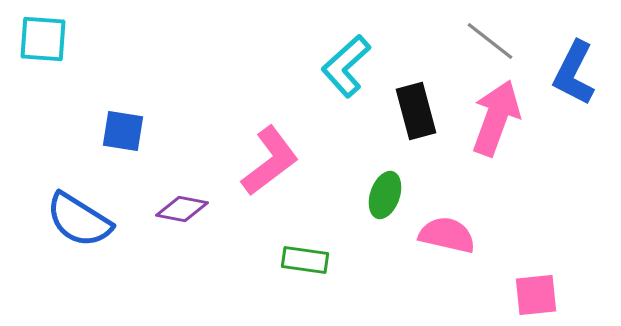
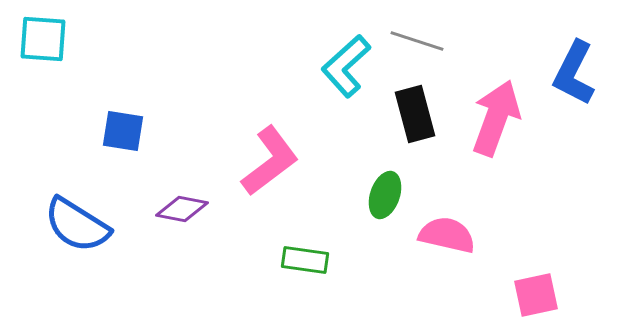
gray line: moved 73 px left; rotated 20 degrees counterclockwise
black rectangle: moved 1 px left, 3 px down
blue semicircle: moved 2 px left, 5 px down
pink square: rotated 6 degrees counterclockwise
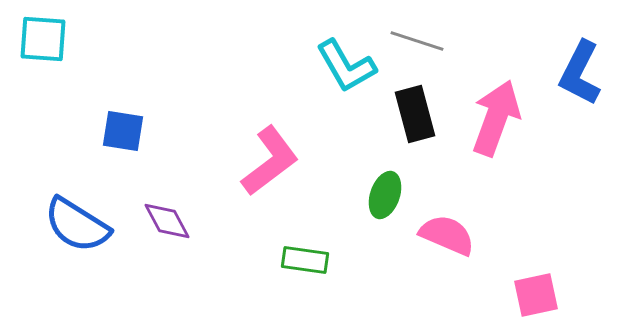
cyan L-shape: rotated 78 degrees counterclockwise
blue L-shape: moved 6 px right
purple diamond: moved 15 px left, 12 px down; rotated 51 degrees clockwise
pink semicircle: rotated 10 degrees clockwise
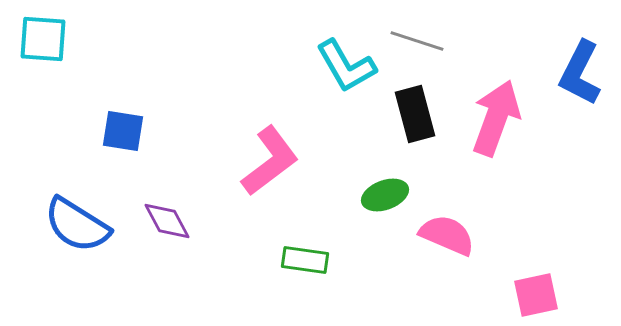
green ellipse: rotated 51 degrees clockwise
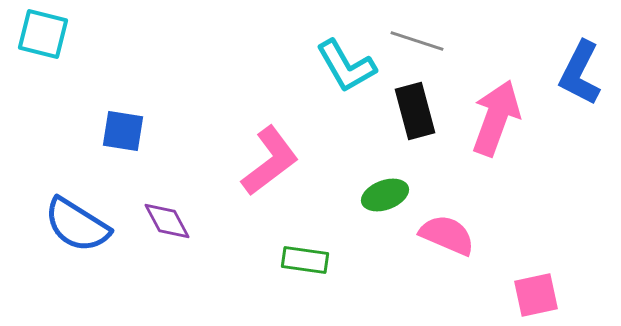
cyan square: moved 5 px up; rotated 10 degrees clockwise
black rectangle: moved 3 px up
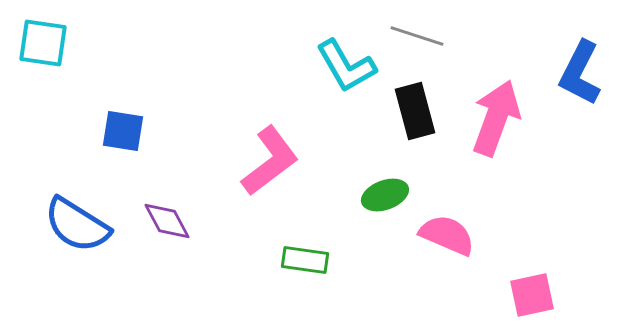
cyan square: moved 9 px down; rotated 6 degrees counterclockwise
gray line: moved 5 px up
pink square: moved 4 px left
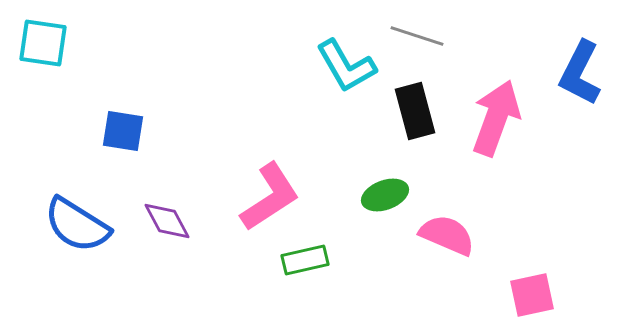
pink L-shape: moved 36 px down; rotated 4 degrees clockwise
green rectangle: rotated 21 degrees counterclockwise
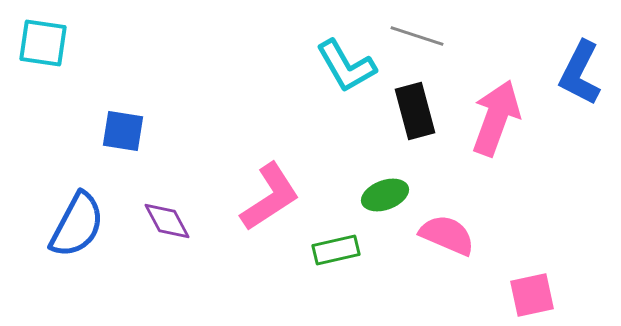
blue semicircle: rotated 94 degrees counterclockwise
green rectangle: moved 31 px right, 10 px up
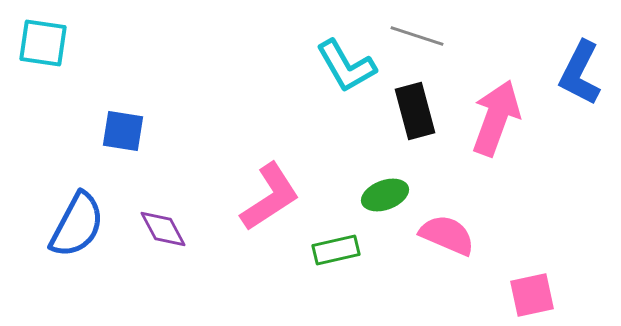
purple diamond: moved 4 px left, 8 px down
